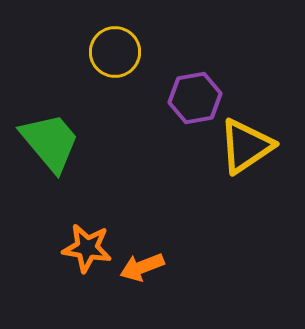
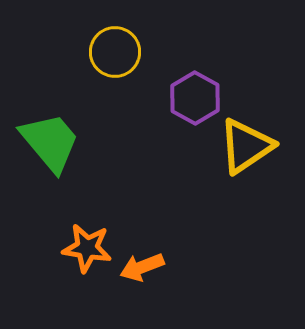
purple hexagon: rotated 21 degrees counterclockwise
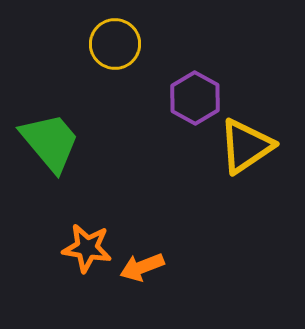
yellow circle: moved 8 px up
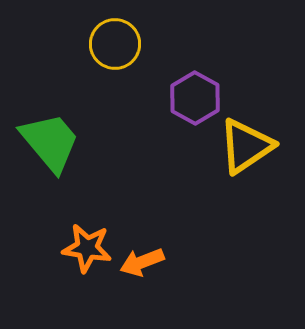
orange arrow: moved 5 px up
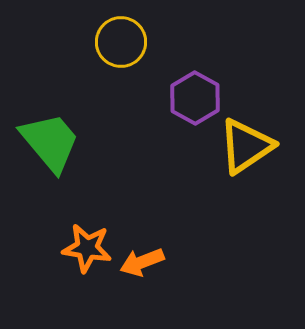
yellow circle: moved 6 px right, 2 px up
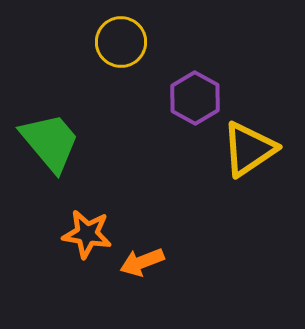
yellow triangle: moved 3 px right, 3 px down
orange star: moved 14 px up
